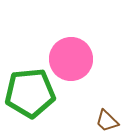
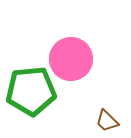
green pentagon: moved 1 px right, 2 px up
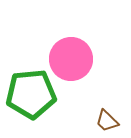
green pentagon: moved 3 px down
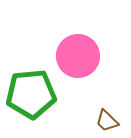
pink circle: moved 7 px right, 3 px up
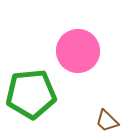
pink circle: moved 5 px up
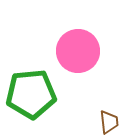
brown trapezoid: moved 2 px right, 1 px down; rotated 140 degrees counterclockwise
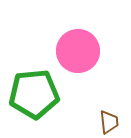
green pentagon: moved 3 px right
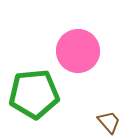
brown trapezoid: rotated 35 degrees counterclockwise
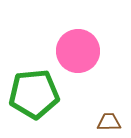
brown trapezoid: rotated 50 degrees counterclockwise
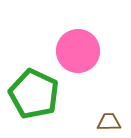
green pentagon: rotated 30 degrees clockwise
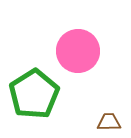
green pentagon: rotated 15 degrees clockwise
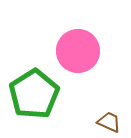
brown trapezoid: rotated 25 degrees clockwise
